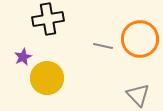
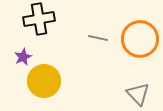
black cross: moved 9 px left
gray line: moved 5 px left, 8 px up
yellow circle: moved 3 px left, 3 px down
gray triangle: moved 1 px up
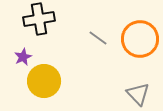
gray line: rotated 24 degrees clockwise
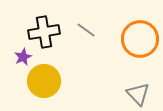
black cross: moved 5 px right, 13 px down
gray line: moved 12 px left, 8 px up
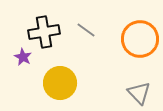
purple star: rotated 18 degrees counterclockwise
yellow circle: moved 16 px right, 2 px down
gray triangle: moved 1 px right, 1 px up
